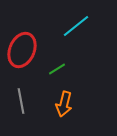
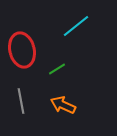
red ellipse: rotated 36 degrees counterclockwise
orange arrow: moved 1 px left, 1 px down; rotated 100 degrees clockwise
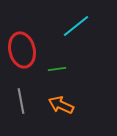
green line: rotated 24 degrees clockwise
orange arrow: moved 2 px left
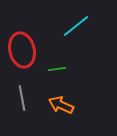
gray line: moved 1 px right, 3 px up
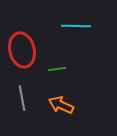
cyan line: rotated 40 degrees clockwise
